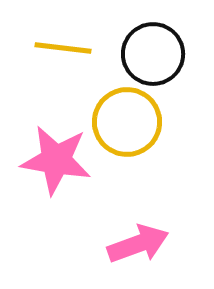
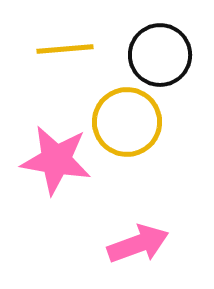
yellow line: moved 2 px right, 1 px down; rotated 12 degrees counterclockwise
black circle: moved 7 px right, 1 px down
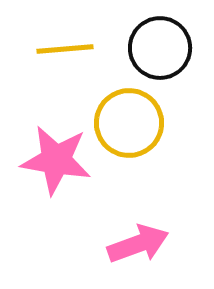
black circle: moved 7 px up
yellow circle: moved 2 px right, 1 px down
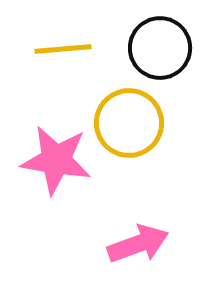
yellow line: moved 2 px left
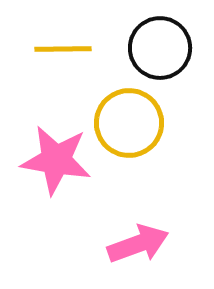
yellow line: rotated 4 degrees clockwise
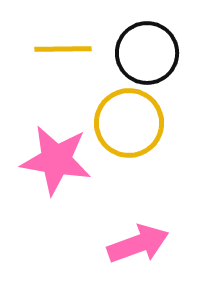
black circle: moved 13 px left, 5 px down
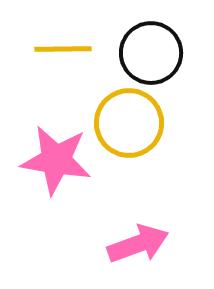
black circle: moved 4 px right
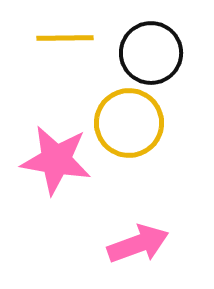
yellow line: moved 2 px right, 11 px up
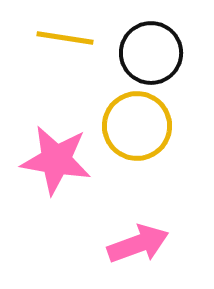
yellow line: rotated 10 degrees clockwise
yellow circle: moved 8 px right, 3 px down
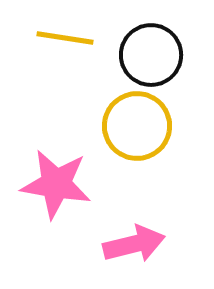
black circle: moved 2 px down
pink star: moved 24 px down
pink arrow: moved 4 px left; rotated 6 degrees clockwise
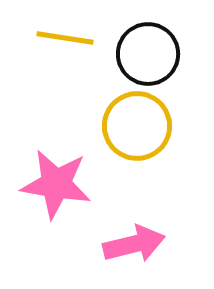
black circle: moved 3 px left, 1 px up
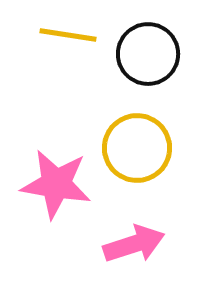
yellow line: moved 3 px right, 3 px up
yellow circle: moved 22 px down
pink arrow: rotated 4 degrees counterclockwise
